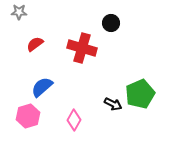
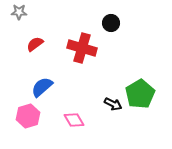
green pentagon: rotated 8 degrees counterclockwise
pink diamond: rotated 60 degrees counterclockwise
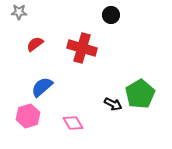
black circle: moved 8 px up
pink diamond: moved 1 px left, 3 px down
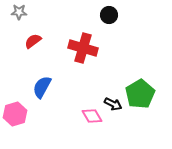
black circle: moved 2 px left
red semicircle: moved 2 px left, 3 px up
red cross: moved 1 px right
blue semicircle: rotated 20 degrees counterclockwise
pink hexagon: moved 13 px left, 2 px up
pink diamond: moved 19 px right, 7 px up
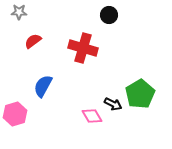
blue semicircle: moved 1 px right, 1 px up
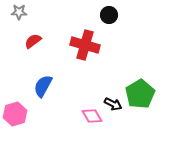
red cross: moved 2 px right, 3 px up
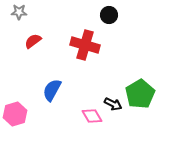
blue semicircle: moved 9 px right, 4 px down
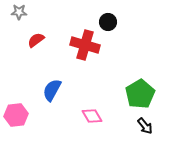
black circle: moved 1 px left, 7 px down
red semicircle: moved 3 px right, 1 px up
black arrow: moved 32 px right, 22 px down; rotated 24 degrees clockwise
pink hexagon: moved 1 px right, 1 px down; rotated 10 degrees clockwise
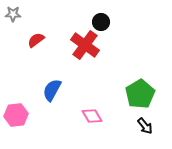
gray star: moved 6 px left, 2 px down
black circle: moved 7 px left
red cross: rotated 20 degrees clockwise
